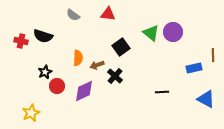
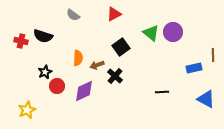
red triangle: moved 6 px right; rotated 35 degrees counterclockwise
yellow star: moved 4 px left, 3 px up
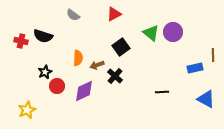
blue rectangle: moved 1 px right
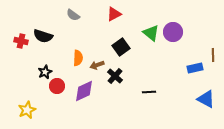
black line: moved 13 px left
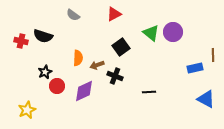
black cross: rotated 21 degrees counterclockwise
